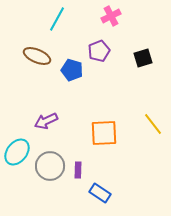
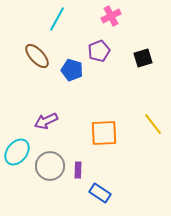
brown ellipse: rotated 24 degrees clockwise
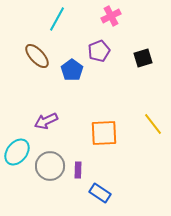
blue pentagon: rotated 20 degrees clockwise
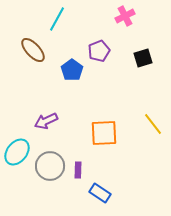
pink cross: moved 14 px right
brown ellipse: moved 4 px left, 6 px up
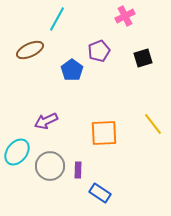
brown ellipse: moved 3 px left; rotated 72 degrees counterclockwise
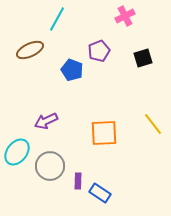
blue pentagon: rotated 15 degrees counterclockwise
purple rectangle: moved 11 px down
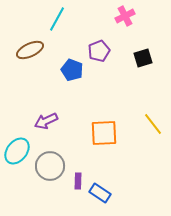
cyan ellipse: moved 1 px up
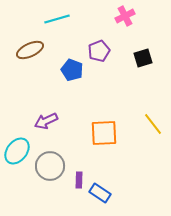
cyan line: rotated 45 degrees clockwise
purple rectangle: moved 1 px right, 1 px up
